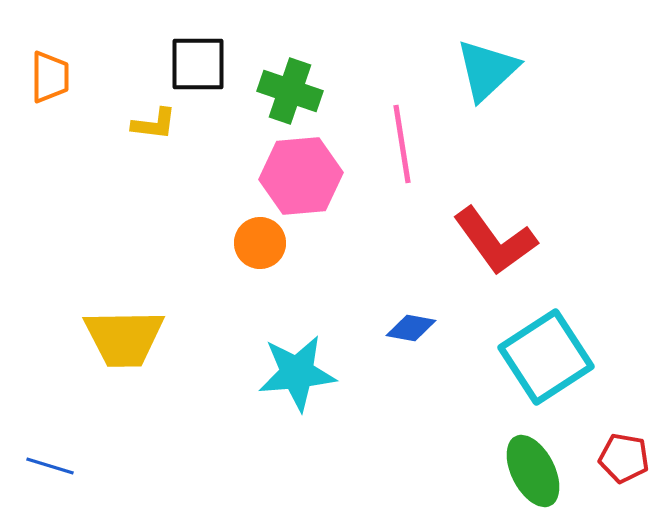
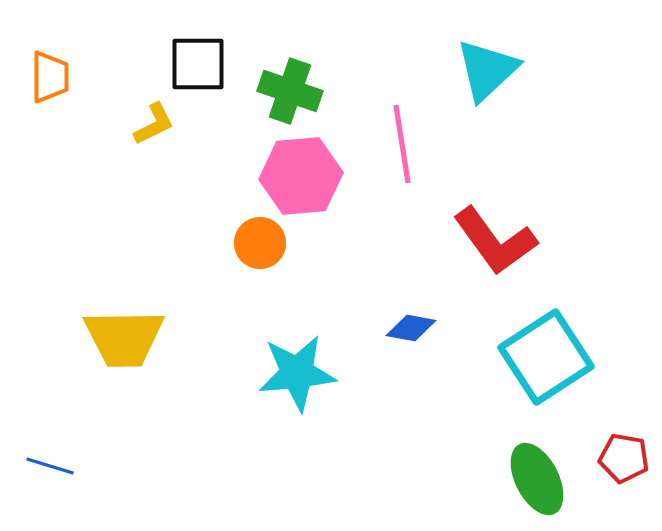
yellow L-shape: rotated 33 degrees counterclockwise
green ellipse: moved 4 px right, 8 px down
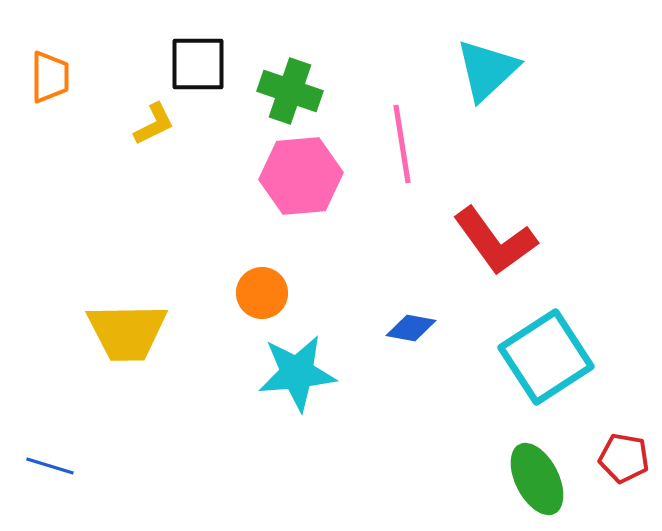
orange circle: moved 2 px right, 50 px down
yellow trapezoid: moved 3 px right, 6 px up
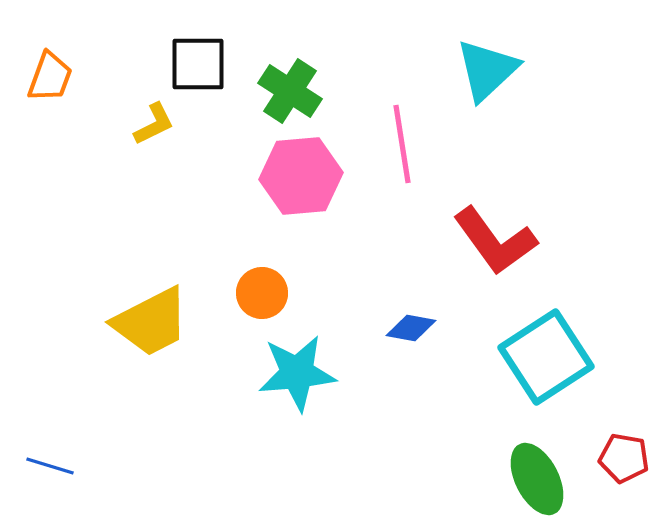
orange trapezoid: rotated 20 degrees clockwise
green cross: rotated 14 degrees clockwise
yellow trapezoid: moved 24 px right, 10 px up; rotated 26 degrees counterclockwise
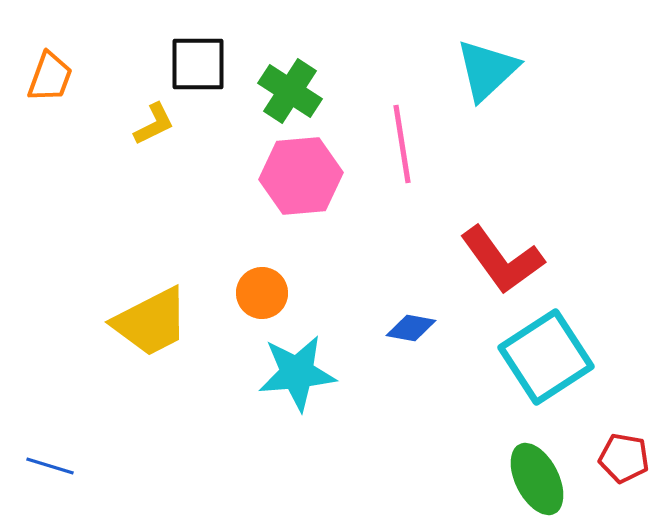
red L-shape: moved 7 px right, 19 px down
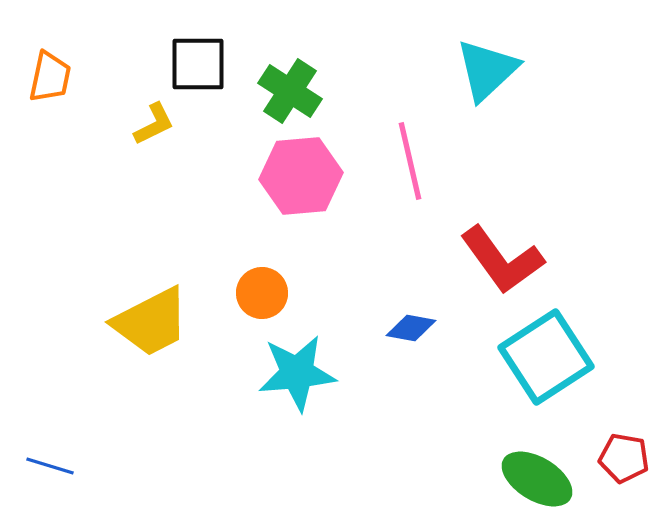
orange trapezoid: rotated 8 degrees counterclockwise
pink line: moved 8 px right, 17 px down; rotated 4 degrees counterclockwise
green ellipse: rotated 32 degrees counterclockwise
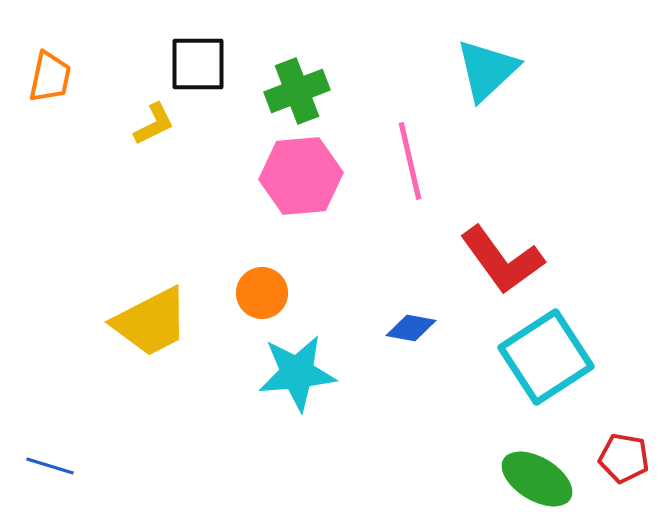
green cross: moved 7 px right; rotated 36 degrees clockwise
